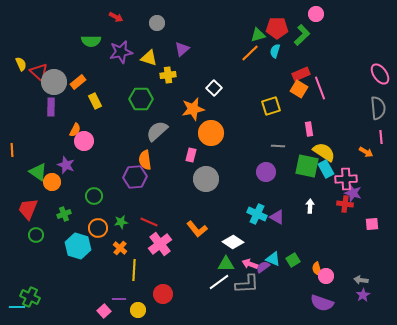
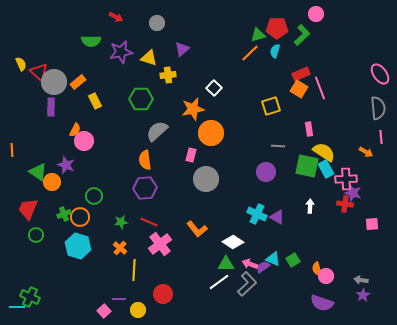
purple hexagon at (135, 177): moved 10 px right, 11 px down
orange circle at (98, 228): moved 18 px left, 11 px up
gray L-shape at (247, 284): rotated 40 degrees counterclockwise
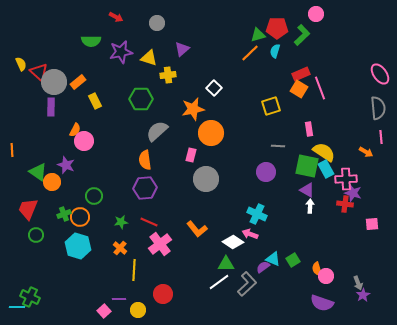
purple triangle at (277, 217): moved 30 px right, 27 px up
pink arrow at (250, 264): moved 30 px up
gray arrow at (361, 280): moved 3 px left, 3 px down; rotated 120 degrees counterclockwise
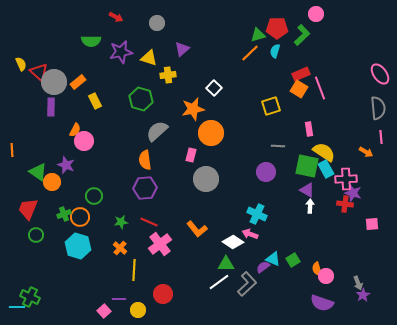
green hexagon at (141, 99): rotated 15 degrees clockwise
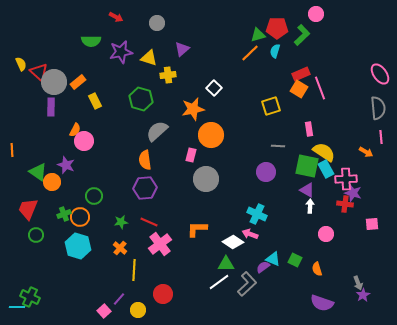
orange circle at (211, 133): moved 2 px down
orange L-shape at (197, 229): rotated 130 degrees clockwise
green square at (293, 260): moved 2 px right; rotated 32 degrees counterclockwise
pink circle at (326, 276): moved 42 px up
purple line at (119, 299): rotated 48 degrees counterclockwise
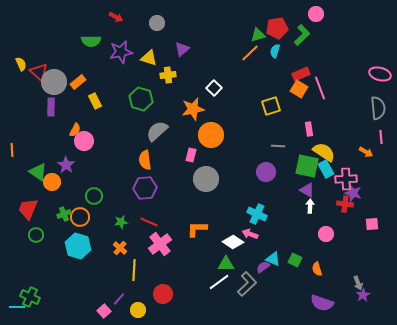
red pentagon at (277, 28): rotated 10 degrees counterclockwise
pink ellipse at (380, 74): rotated 40 degrees counterclockwise
purple star at (66, 165): rotated 12 degrees clockwise
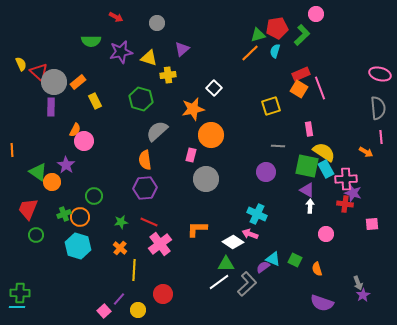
green cross at (30, 297): moved 10 px left, 4 px up; rotated 24 degrees counterclockwise
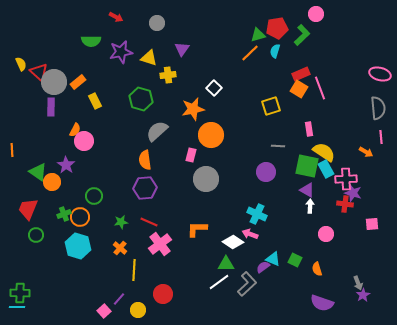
purple triangle at (182, 49): rotated 14 degrees counterclockwise
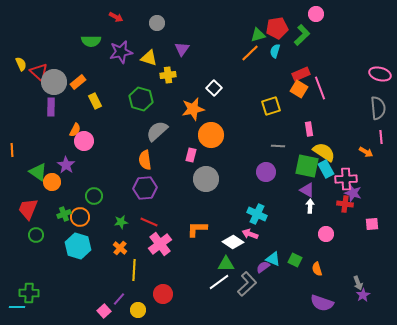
green cross at (20, 293): moved 9 px right
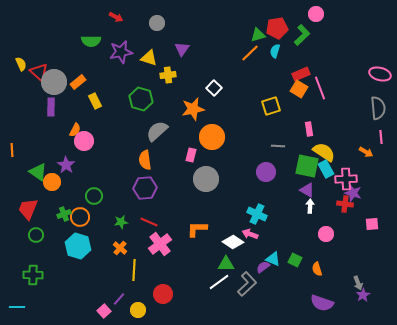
orange circle at (211, 135): moved 1 px right, 2 px down
green cross at (29, 293): moved 4 px right, 18 px up
